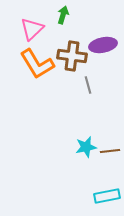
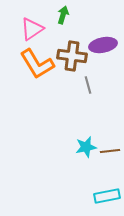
pink triangle: rotated 10 degrees clockwise
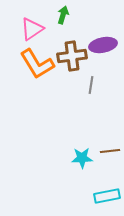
brown cross: rotated 16 degrees counterclockwise
gray line: moved 3 px right; rotated 24 degrees clockwise
cyan star: moved 4 px left, 11 px down; rotated 10 degrees clockwise
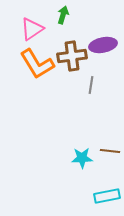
brown line: rotated 12 degrees clockwise
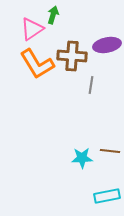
green arrow: moved 10 px left
purple ellipse: moved 4 px right
brown cross: rotated 12 degrees clockwise
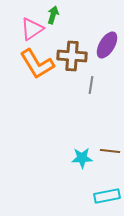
purple ellipse: rotated 48 degrees counterclockwise
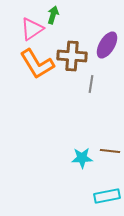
gray line: moved 1 px up
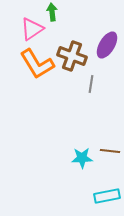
green arrow: moved 1 px left, 3 px up; rotated 24 degrees counterclockwise
brown cross: rotated 16 degrees clockwise
